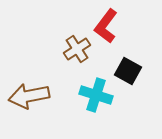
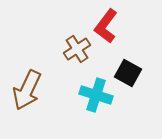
black square: moved 2 px down
brown arrow: moved 2 px left, 6 px up; rotated 54 degrees counterclockwise
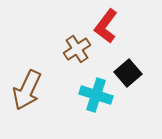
black square: rotated 20 degrees clockwise
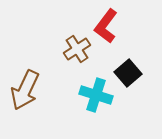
brown arrow: moved 2 px left
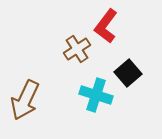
brown arrow: moved 10 px down
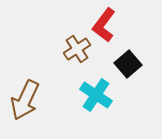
red L-shape: moved 2 px left, 1 px up
black square: moved 9 px up
cyan cross: rotated 16 degrees clockwise
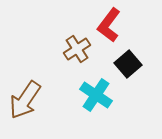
red L-shape: moved 5 px right
brown arrow: rotated 9 degrees clockwise
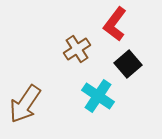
red L-shape: moved 6 px right, 1 px up
cyan cross: moved 2 px right, 1 px down
brown arrow: moved 4 px down
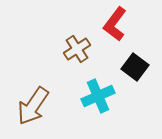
black square: moved 7 px right, 3 px down; rotated 12 degrees counterclockwise
cyan cross: rotated 32 degrees clockwise
brown arrow: moved 8 px right, 2 px down
